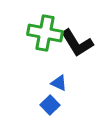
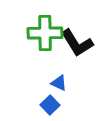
green cross: rotated 12 degrees counterclockwise
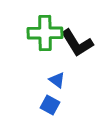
blue triangle: moved 2 px left, 3 px up; rotated 12 degrees clockwise
blue square: rotated 18 degrees counterclockwise
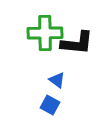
black L-shape: rotated 52 degrees counterclockwise
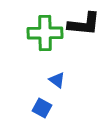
black L-shape: moved 7 px right, 19 px up
blue square: moved 8 px left, 3 px down
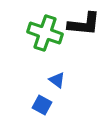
green cross: rotated 20 degrees clockwise
blue square: moved 3 px up
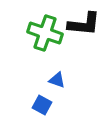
blue triangle: rotated 18 degrees counterclockwise
